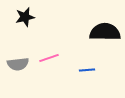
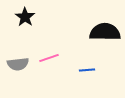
black star: rotated 24 degrees counterclockwise
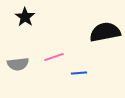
black semicircle: rotated 12 degrees counterclockwise
pink line: moved 5 px right, 1 px up
blue line: moved 8 px left, 3 px down
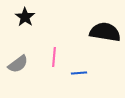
black semicircle: rotated 20 degrees clockwise
pink line: rotated 66 degrees counterclockwise
gray semicircle: rotated 30 degrees counterclockwise
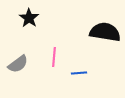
black star: moved 4 px right, 1 px down
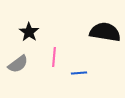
black star: moved 14 px down
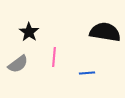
blue line: moved 8 px right
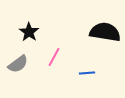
pink line: rotated 24 degrees clockwise
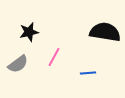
black star: rotated 24 degrees clockwise
blue line: moved 1 px right
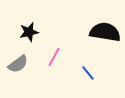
blue line: rotated 56 degrees clockwise
